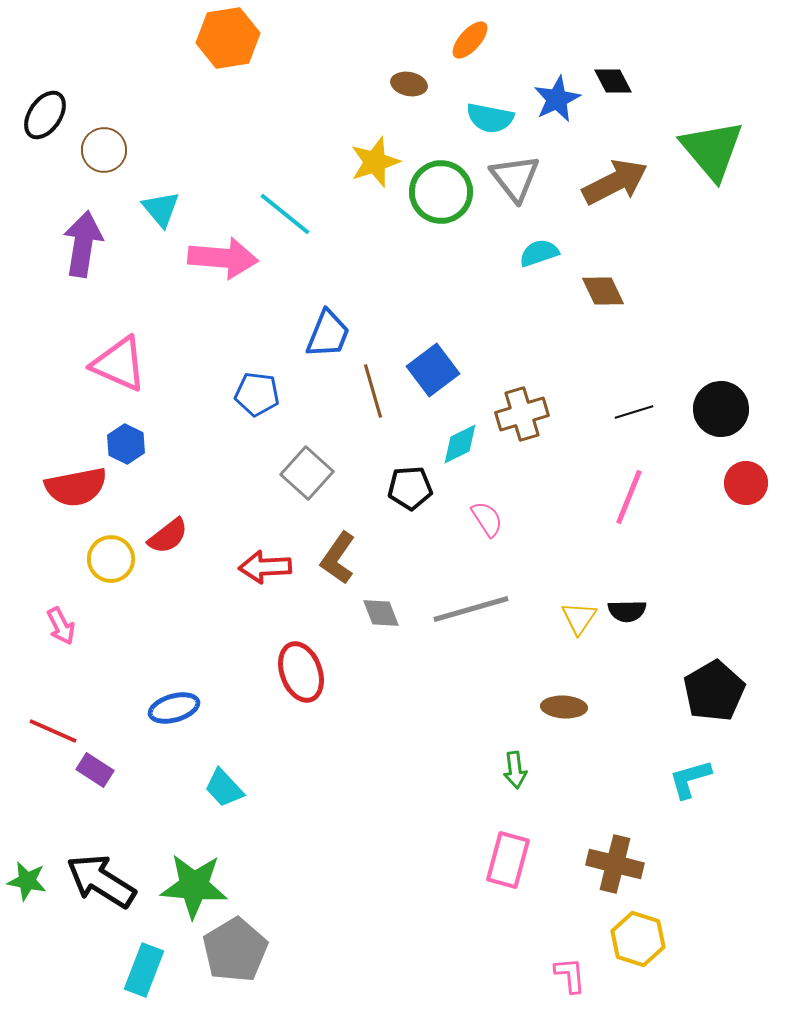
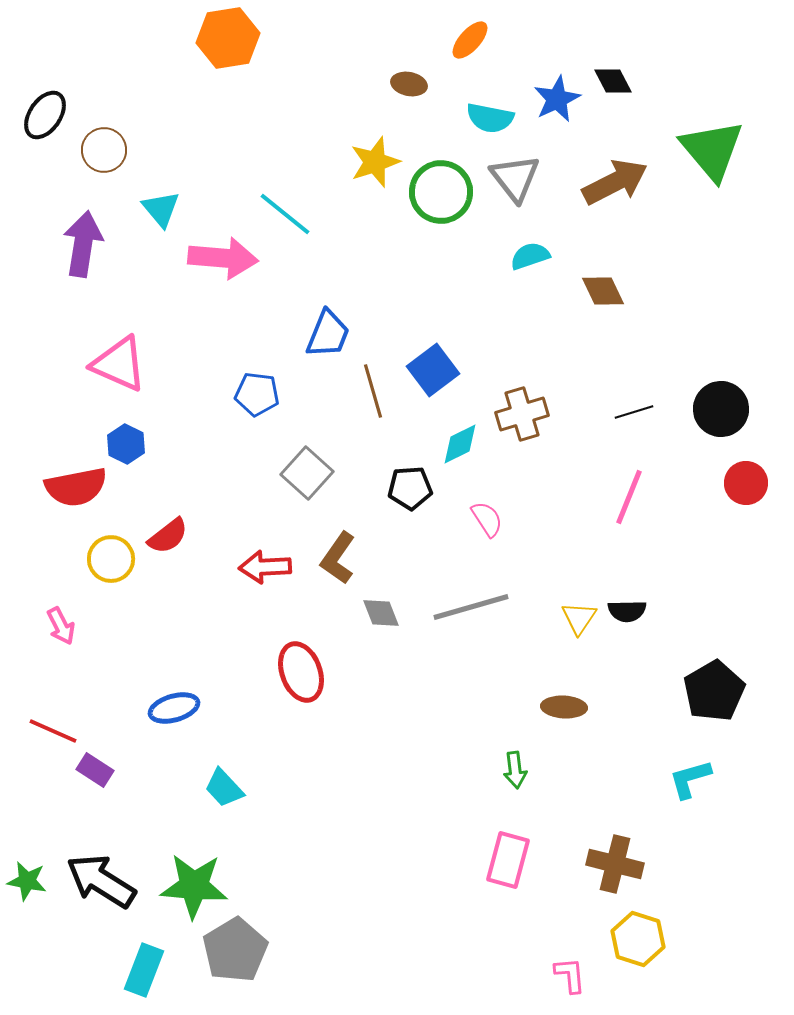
cyan semicircle at (539, 253): moved 9 px left, 3 px down
gray line at (471, 609): moved 2 px up
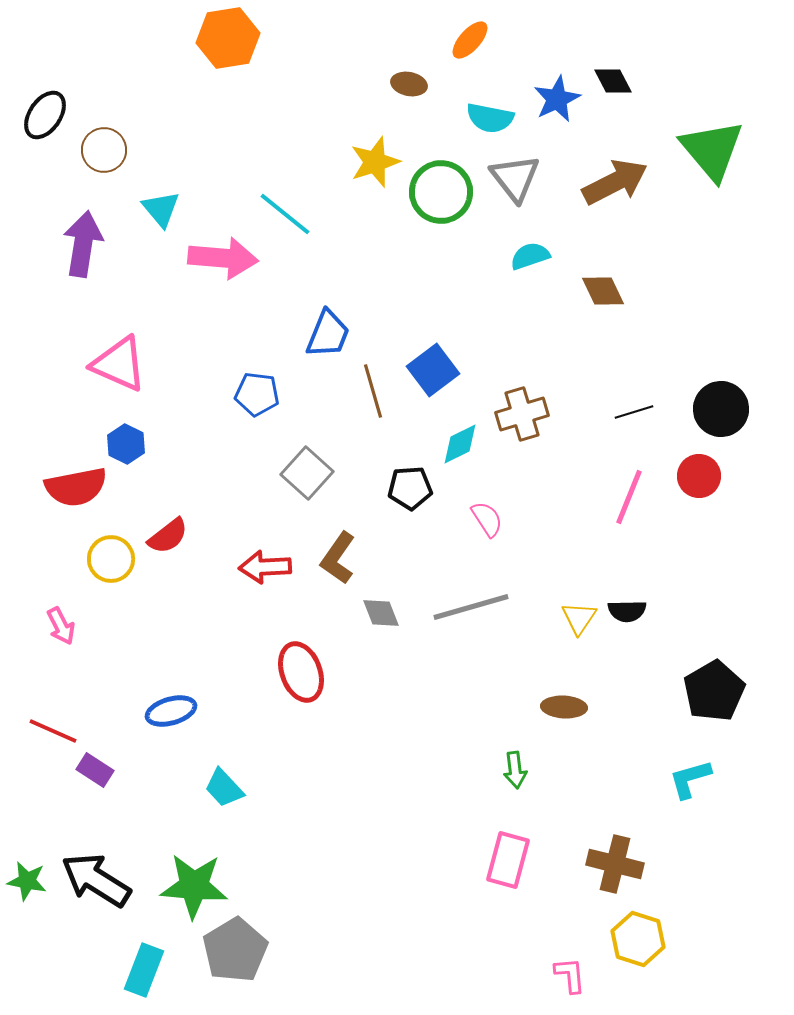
red circle at (746, 483): moved 47 px left, 7 px up
blue ellipse at (174, 708): moved 3 px left, 3 px down
black arrow at (101, 881): moved 5 px left, 1 px up
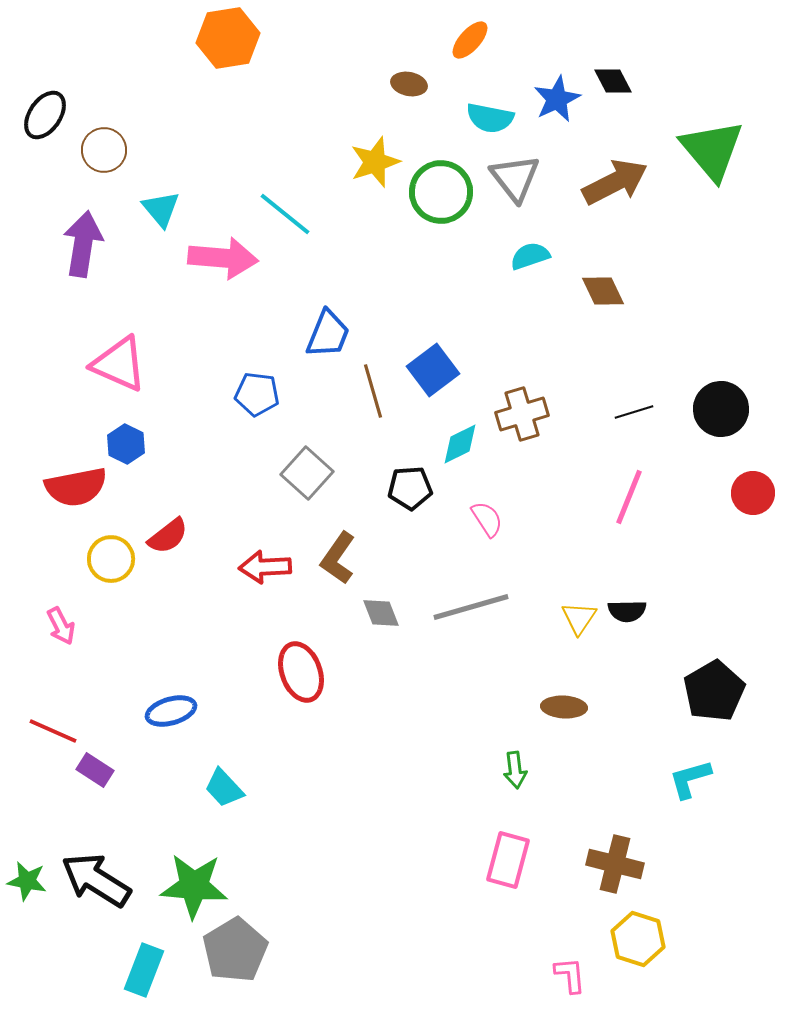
red circle at (699, 476): moved 54 px right, 17 px down
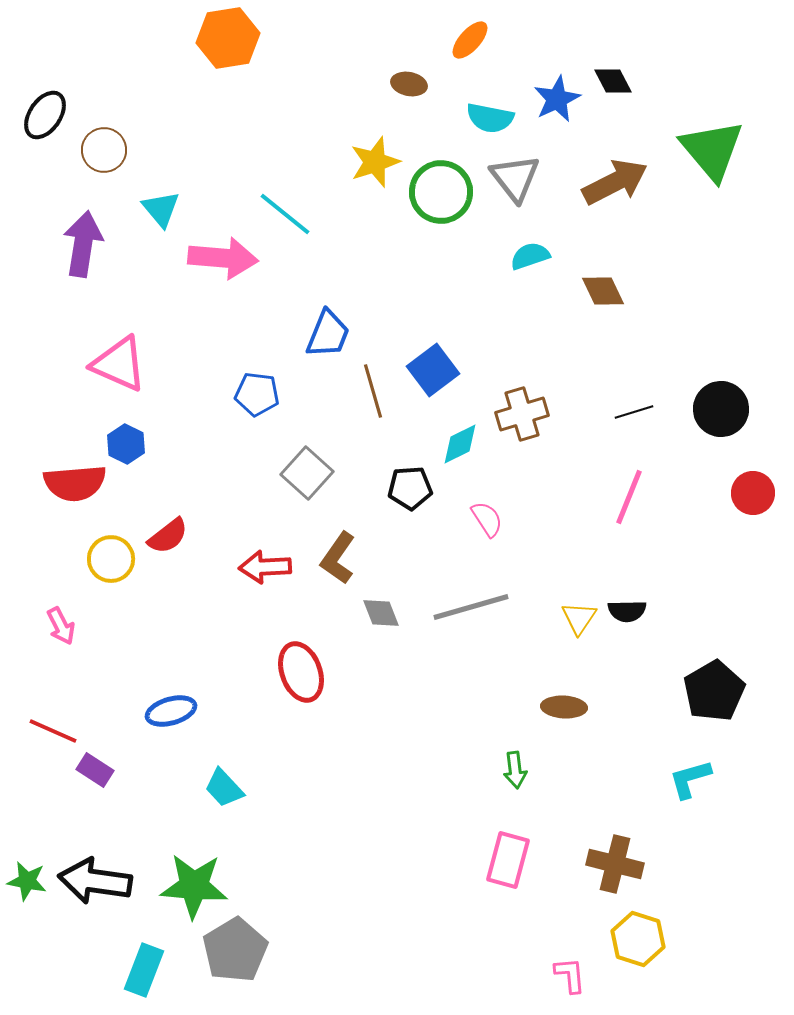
red semicircle at (76, 487): moved 1 px left, 4 px up; rotated 6 degrees clockwise
black arrow at (96, 880): moved 1 px left, 1 px down; rotated 24 degrees counterclockwise
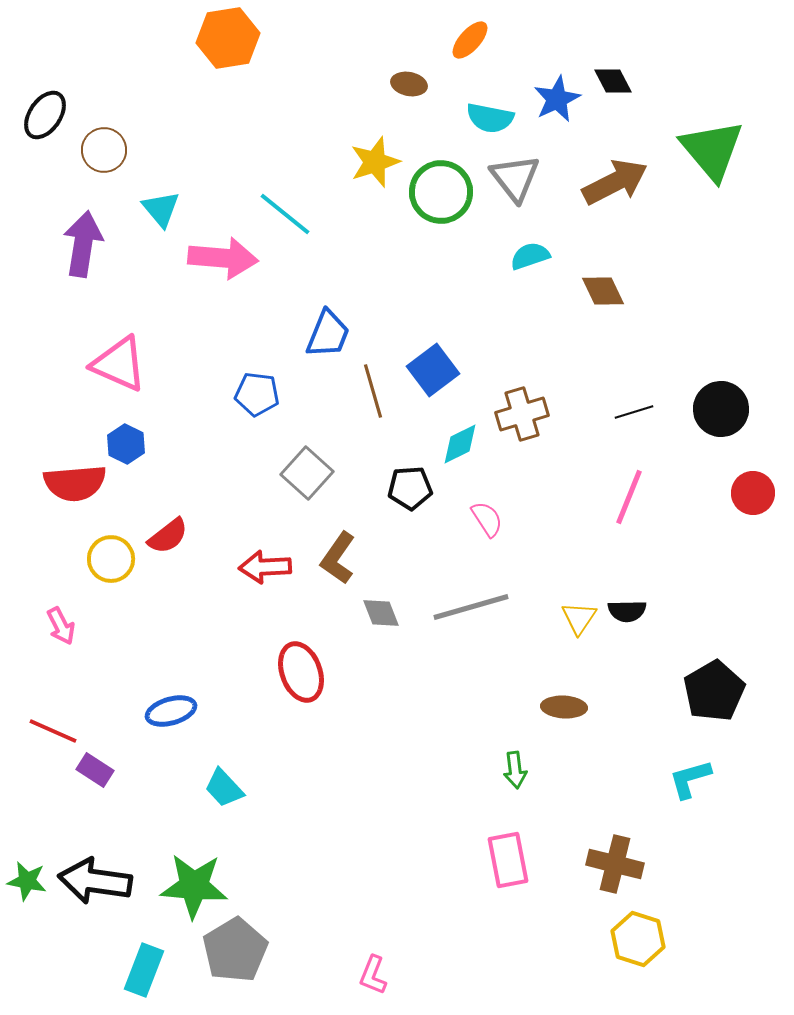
pink rectangle at (508, 860): rotated 26 degrees counterclockwise
pink L-shape at (570, 975): moved 197 px left; rotated 153 degrees counterclockwise
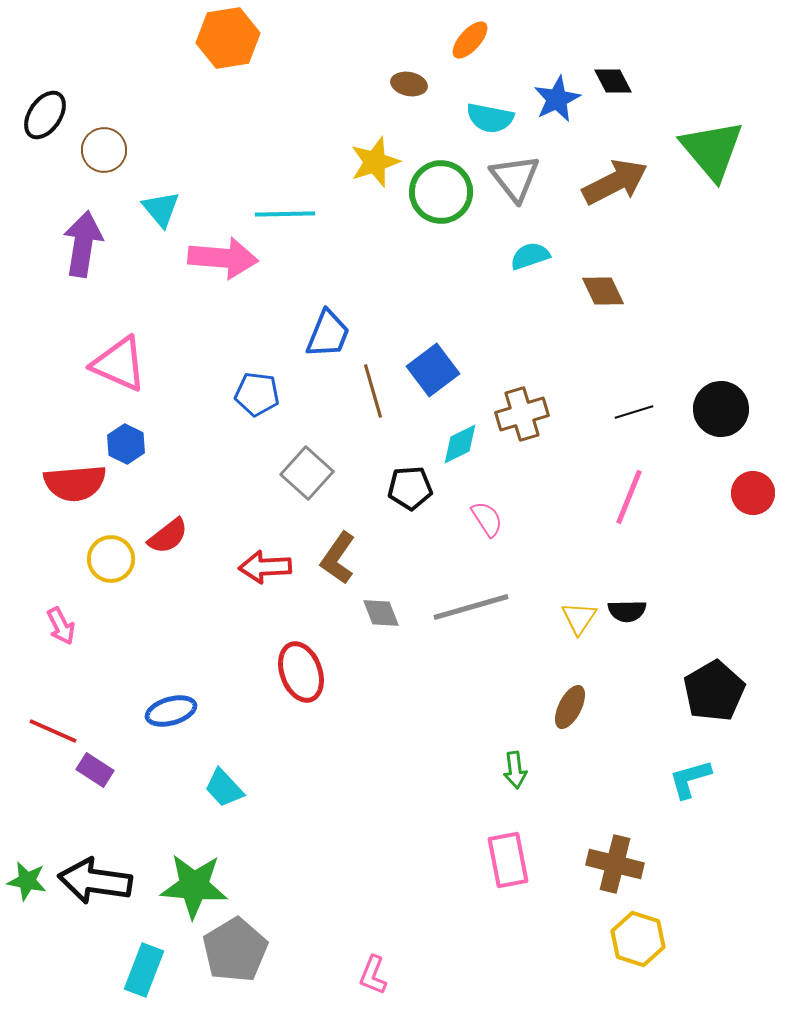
cyan line at (285, 214): rotated 40 degrees counterclockwise
brown ellipse at (564, 707): moved 6 px right; rotated 66 degrees counterclockwise
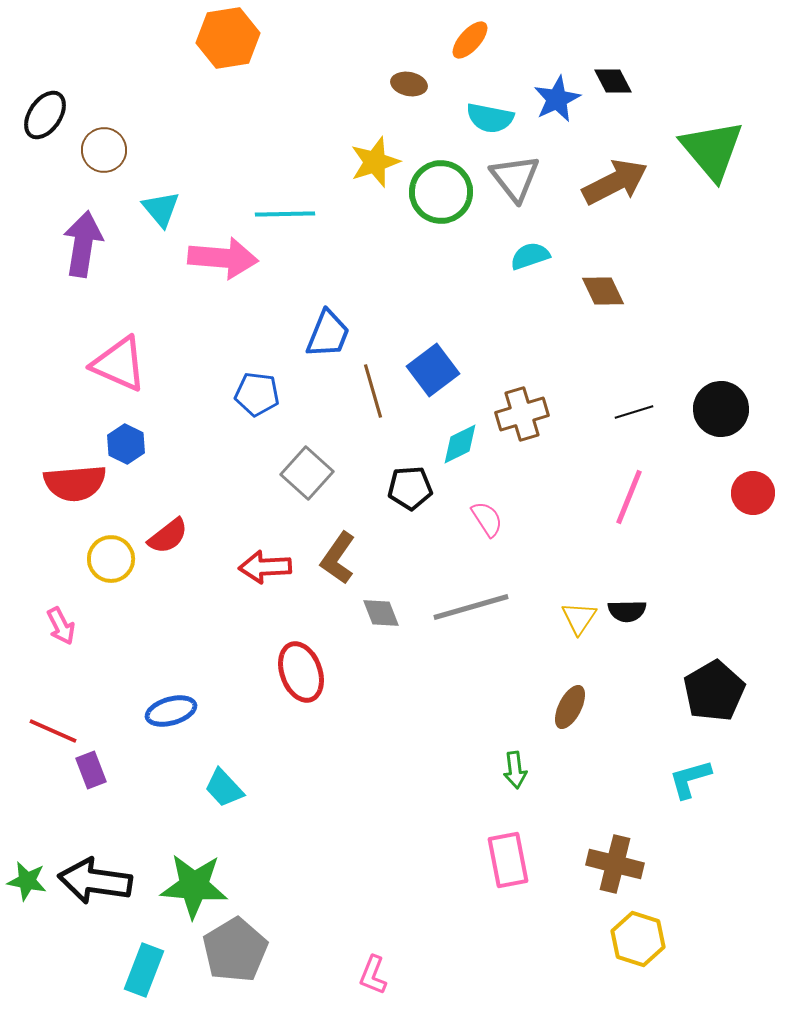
purple rectangle at (95, 770): moved 4 px left; rotated 36 degrees clockwise
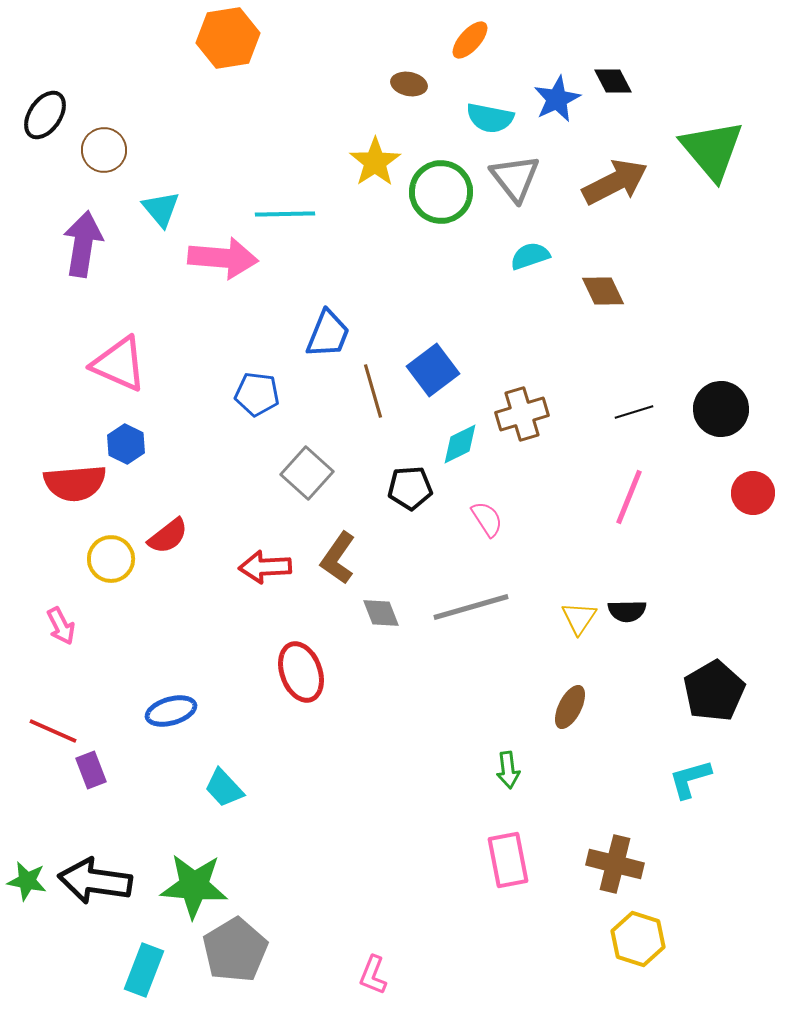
yellow star at (375, 162): rotated 15 degrees counterclockwise
green arrow at (515, 770): moved 7 px left
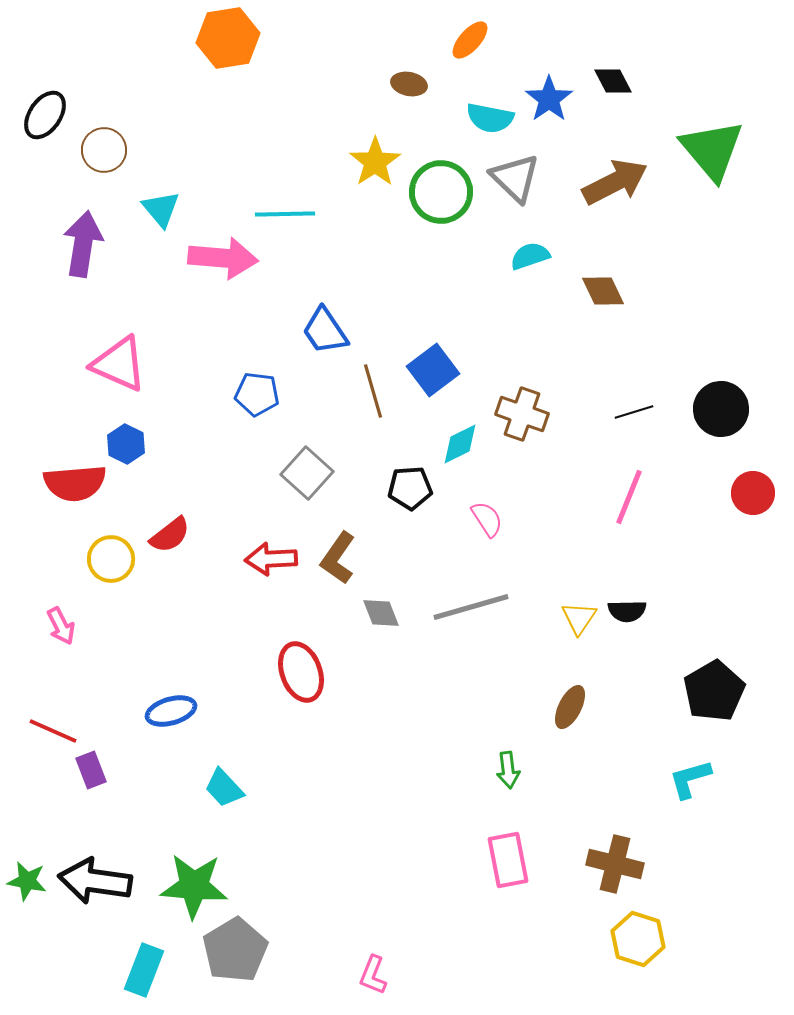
blue star at (557, 99): moved 8 px left; rotated 9 degrees counterclockwise
gray triangle at (515, 178): rotated 8 degrees counterclockwise
blue trapezoid at (328, 334): moved 3 px left, 3 px up; rotated 124 degrees clockwise
brown cross at (522, 414): rotated 36 degrees clockwise
red semicircle at (168, 536): moved 2 px right, 1 px up
red arrow at (265, 567): moved 6 px right, 8 px up
